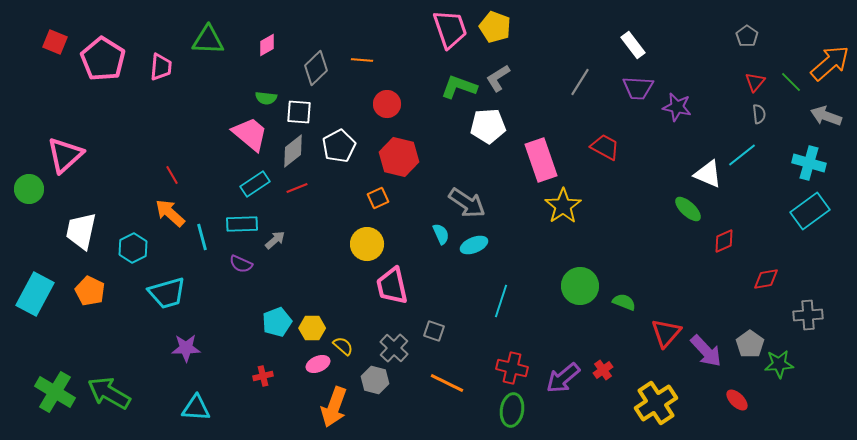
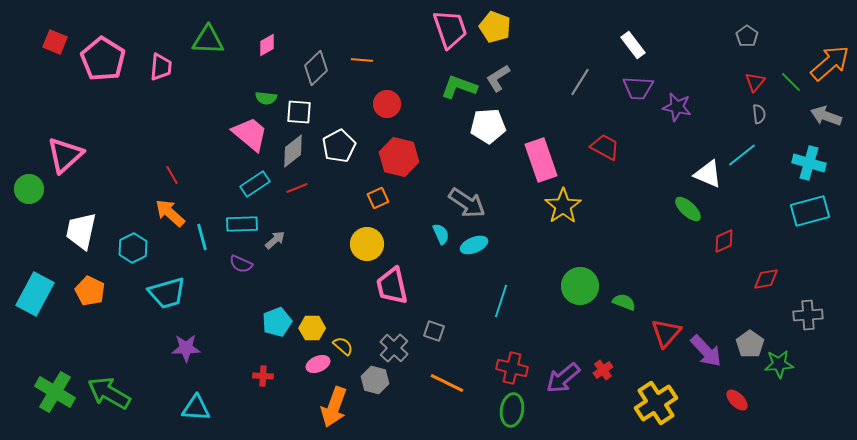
cyan rectangle at (810, 211): rotated 21 degrees clockwise
red cross at (263, 376): rotated 18 degrees clockwise
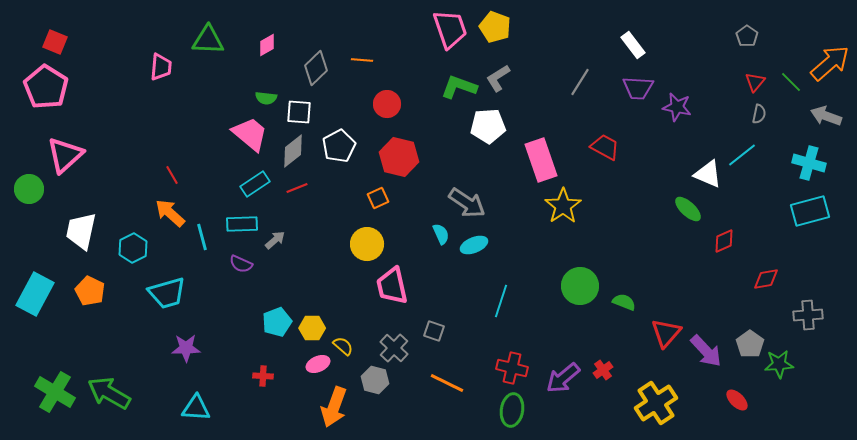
pink pentagon at (103, 59): moved 57 px left, 28 px down
gray semicircle at (759, 114): rotated 18 degrees clockwise
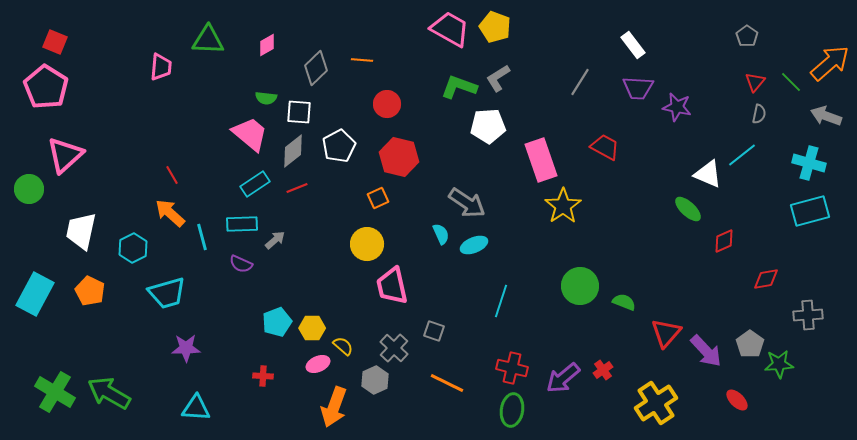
pink trapezoid at (450, 29): rotated 42 degrees counterclockwise
gray hexagon at (375, 380): rotated 20 degrees clockwise
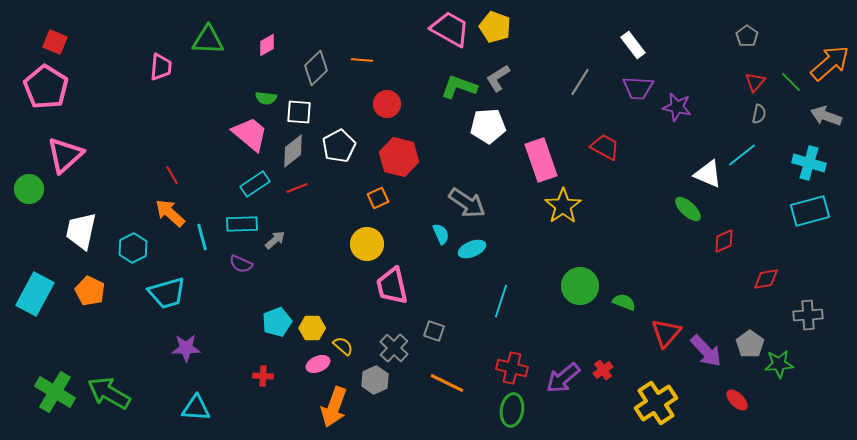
cyan ellipse at (474, 245): moved 2 px left, 4 px down
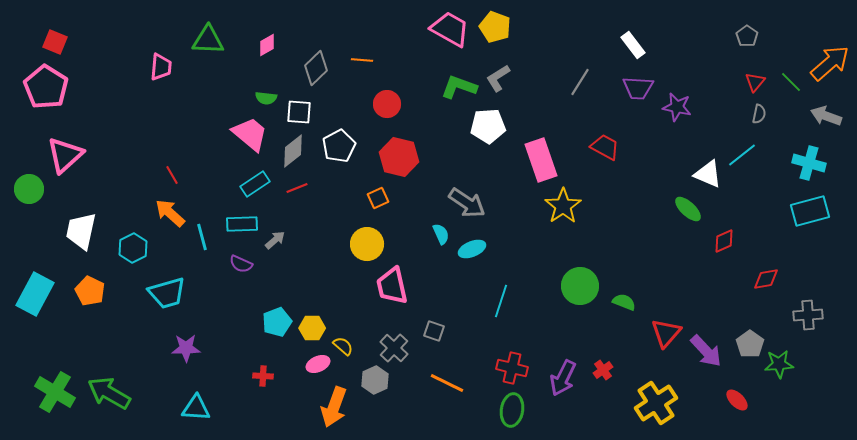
purple arrow at (563, 378): rotated 24 degrees counterclockwise
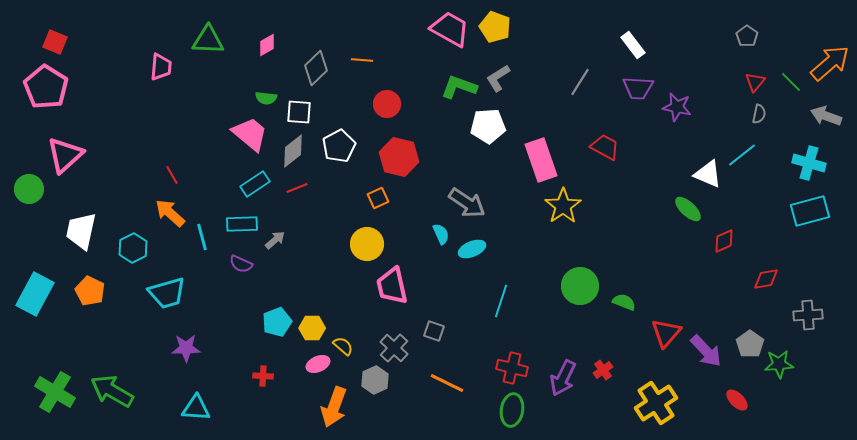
green arrow at (109, 393): moved 3 px right, 2 px up
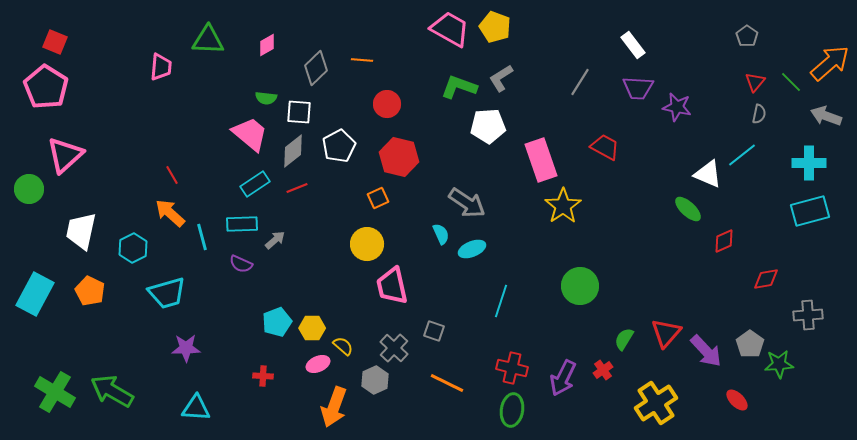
gray L-shape at (498, 78): moved 3 px right
cyan cross at (809, 163): rotated 16 degrees counterclockwise
green semicircle at (624, 302): moved 37 px down; rotated 80 degrees counterclockwise
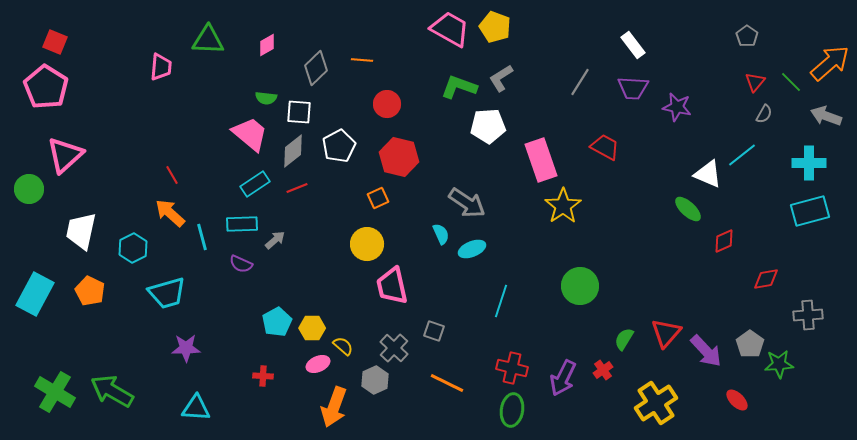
purple trapezoid at (638, 88): moved 5 px left
gray semicircle at (759, 114): moved 5 px right; rotated 18 degrees clockwise
cyan pentagon at (277, 322): rotated 8 degrees counterclockwise
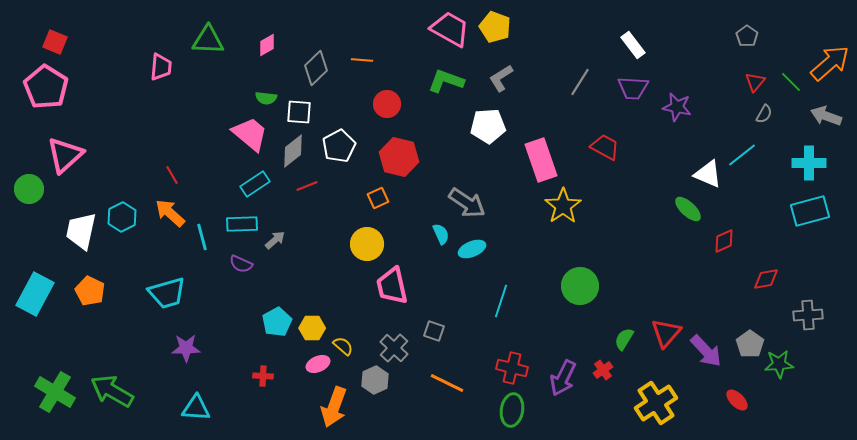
green L-shape at (459, 87): moved 13 px left, 6 px up
red line at (297, 188): moved 10 px right, 2 px up
cyan hexagon at (133, 248): moved 11 px left, 31 px up
